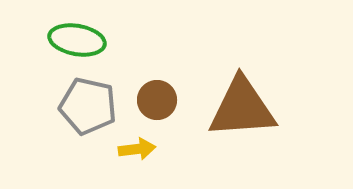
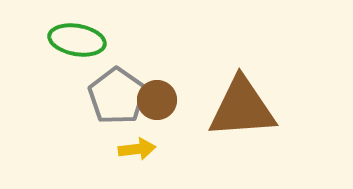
gray pentagon: moved 29 px right, 10 px up; rotated 22 degrees clockwise
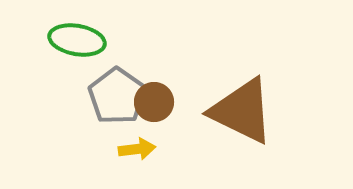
brown circle: moved 3 px left, 2 px down
brown triangle: moved 3 px down; rotated 30 degrees clockwise
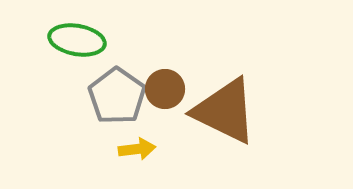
brown circle: moved 11 px right, 13 px up
brown triangle: moved 17 px left
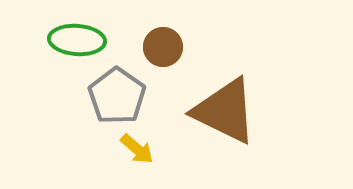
green ellipse: rotated 6 degrees counterclockwise
brown circle: moved 2 px left, 42 px up
yellow arrow: rotated 48 degrees clockwise
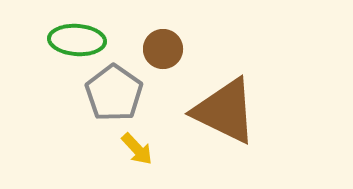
brown circle: moved 2 px down
gray pentagon: moved 3 px left, 3 px up
yellow arrow: rotated 6 degrees clockwise
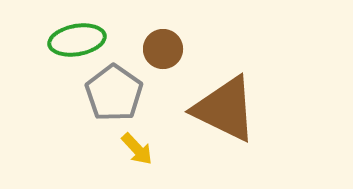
green ellipse: rotated 14 degrees counterclockwise
brown triangle: moved 2 px up
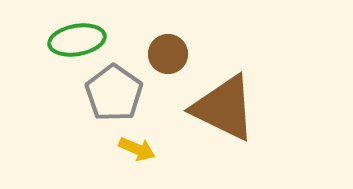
brown circle: moved 5 px right, 5 px down
brown triangle: moved 1 px left, 1 px up
yellow arrow: rotated 24 degrees counterclockwise
